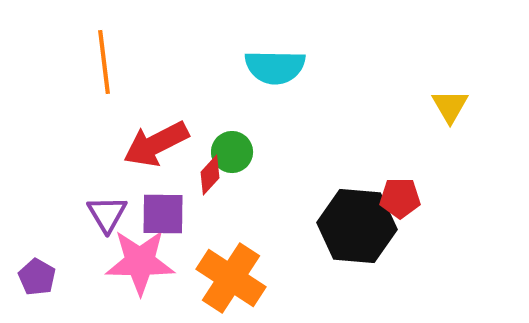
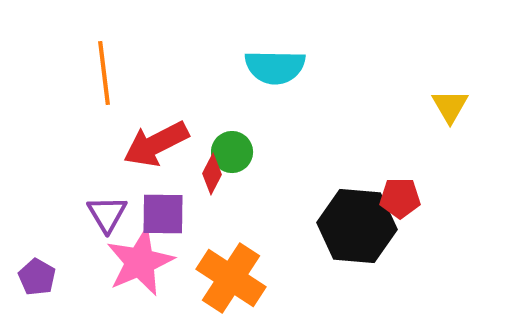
orange line: moved 11 px down
red diamond: moved 2 px right, 1 px up; rotated 15 degrees counterclockwise
pink star: rotated 24 degrees counterclockwise
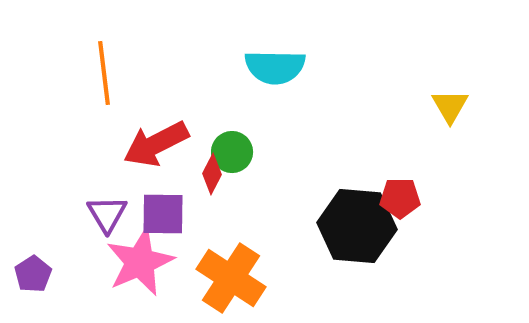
purple pentagon: moved 4 px left, 3 px up; rotated 9 degrees clockwise
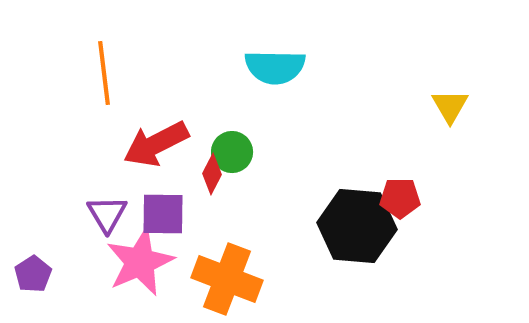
orange cross: moved 4 px left, 1 px down; rotated 12 degrees counterclockwise
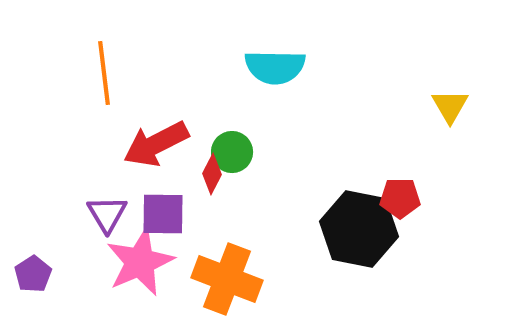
black hexagon: moved 2 px right, 3 px down; rotated 6 degrees clockwise
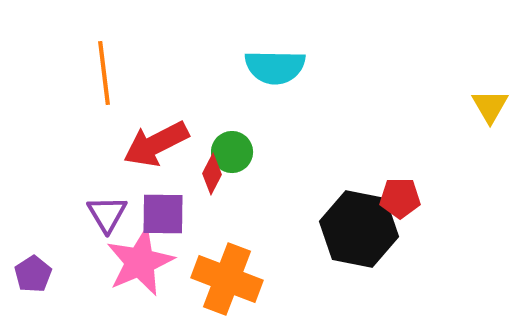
yellow triangle: moved 40 px right
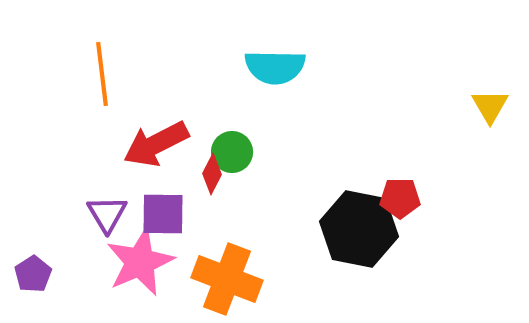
orange line: moved 2 px left, 1 px down
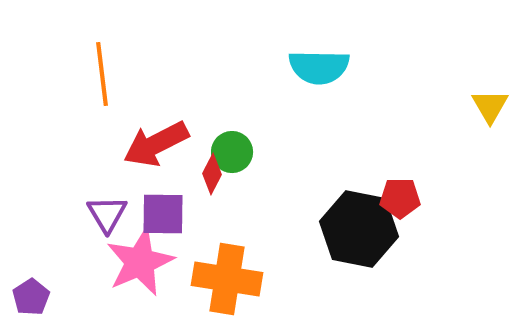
cyan semicircle: moved 44 px right
purple pentagon: moved 2 px left, 23 px down
orange cross: rotated 12 degrees counterclockwise
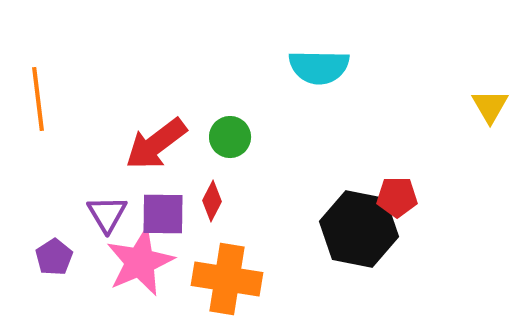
orange line: moved 64 px left, 25 px down
red arrow: rotated 10 degrees counterclockwise
green circle: moved 2 px left, 15 px up
red diamond: moved 27 px down
red pentagon: moved 3 px left, 1 px up
purple pentagon: moved 23 px right, 40 px up
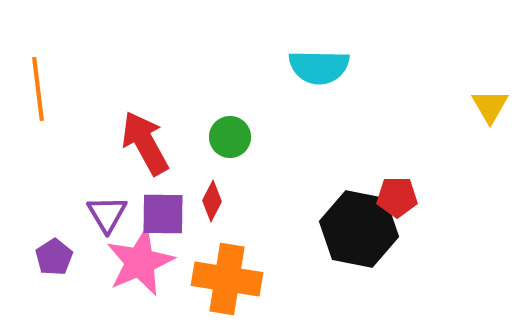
orange line: moved 10 px up
red arrow: moved 11 px left, 1 px up; rotated 98 degrees clockwise
